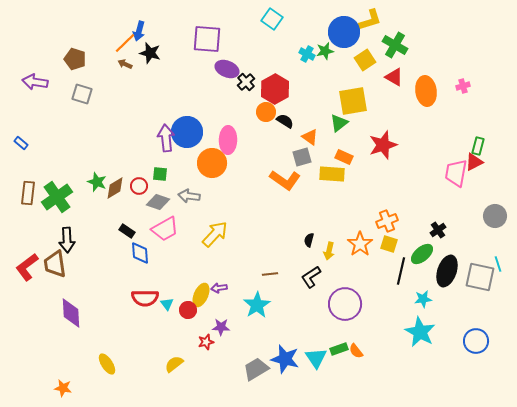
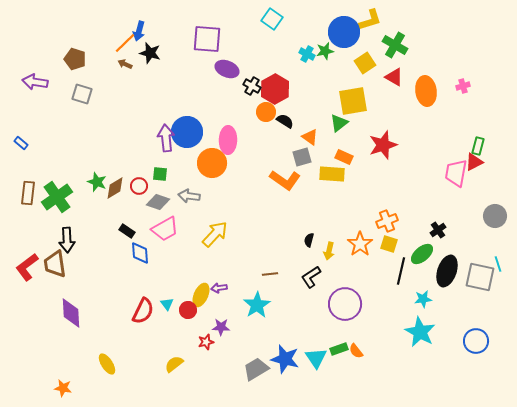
yellow square at (365, 60): moved 3 px down
black cross at (246, 82): moved 6 px right, 4 px down; rotated 18 degrees counterclockwise
red semicircle at (145, 298): moved 2 px left, 13 px down; rotated 64 degrees counterclockwise
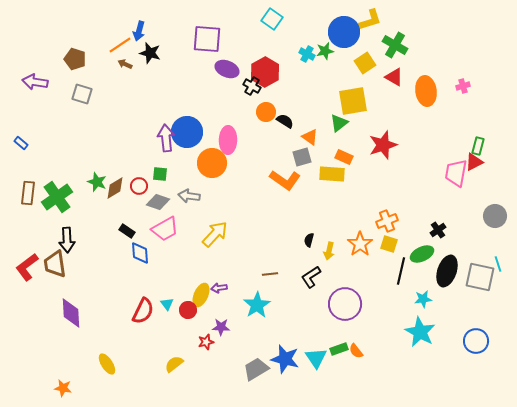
orange line at (125, 43): moved 5 px left, 2 px down; rotated 10 degrees clockwise
red hexagon at (275, 89): moved 10 px left, 17 px up
green ellipse at (422, 254): rotated 15 degrees clockwise
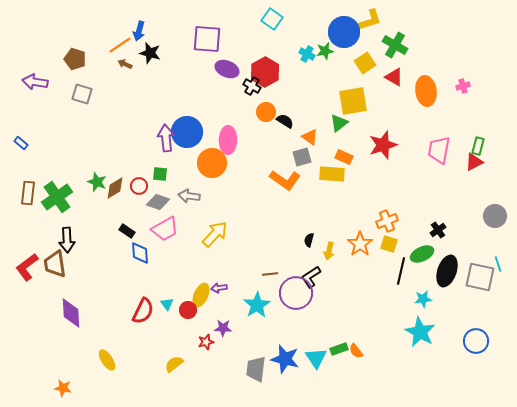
pink trapezoid at (456, 173): moved 17 px left, 23 px up
purple circle at (345, 304): moved 49 px left, 11 px up
purple star at (221, 327): moved 2 px right, 1 px down
yellow ellipse at (107, 364): moved 4 px up
gray trapezoid at (256, 369): rotated 52 degrees counterclockwise
